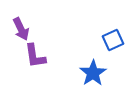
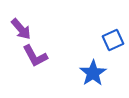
purple arrow: rotated 15 degrees counterclockwise
purple L-shape: rotated 20 degrees counterclockwise
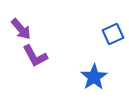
blue square: moved 6 px up
blue star: moved 1 px right, 4 px down
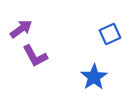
purple arrow: rotated 85 degrees counterclockwise
blue square: moved 3 px left
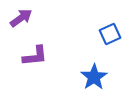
purple arrow: moved 11 px up
purple L-shape: rotated 68 degrees counterclockwise
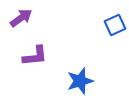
blue square: moved 5 px right, 9 px up
blue star: moved 14 px left, 4 px down; rotated 16 degrees clockwise
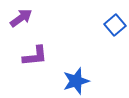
blue square: rotated 15 degrees counterclockwise
blue star: moved 4 px left
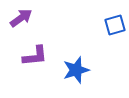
blue square: rotated 25 degrees clockwise
blue star: moved 11 px up
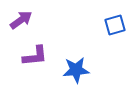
purple arrow: moved 2 px down
blue star: rotated 12 degrees clockwise
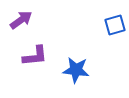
blue star: rotated 12 degrees clockwise
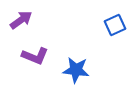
blue square: rotated 10 degrees counterclockwise
purple L-shape: rotated 28 degrees clockwise
